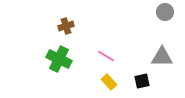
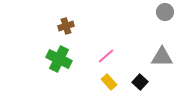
pink line: rotated 72 degrees counterclockwise
black square: moved 2 px left, 1 px down; rotated 35 degrees counterclockwise
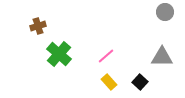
brown cross: moved 28 px left
green cross: moved 5 px up; rotated 15 degrees clockwise
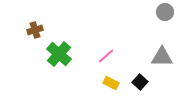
brown cross: moved 3 px left, 4 px down
yellow rectangle: moved 2 px right, 1 px down; rotated 21 degrees counterclockwise
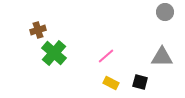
brown cross: moved 3 px right
green cross: moved 5 px left, 1 px up
black square: rotated 28 degrees counterclockwise
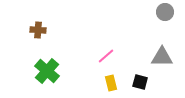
brown cross: rotated 21 degrees clockwise
green cross: moved 7 px left, 18 px down
yellow rectangle: rotated 49 degrees clockwise
